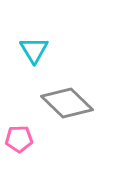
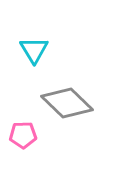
pink pentagon: moved 4 px right, 4 px up
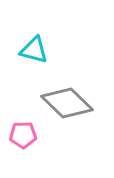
cyan triangle: rotated 44 degrees counterclockwise
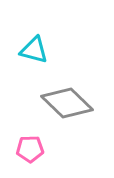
pink pentagon: moved 7 px right, 14 px down
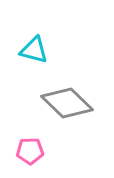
pink pentagon: moved 2 px down
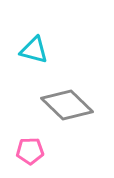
gray diamond: moved 2 px down
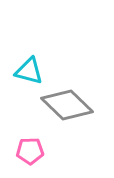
cyan triangle: moved 5 px left, 21 px down
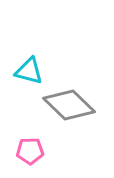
gray diamond: moved 2 px right
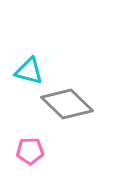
gray diamond: moved 2 px left, 1 px up
